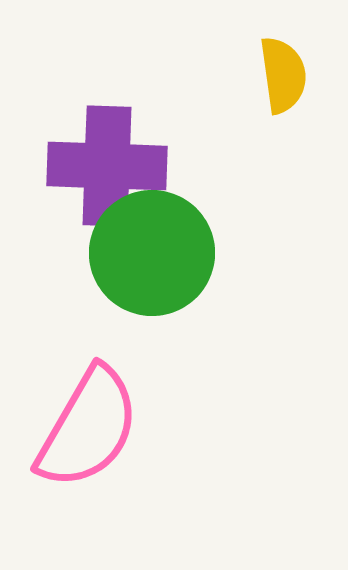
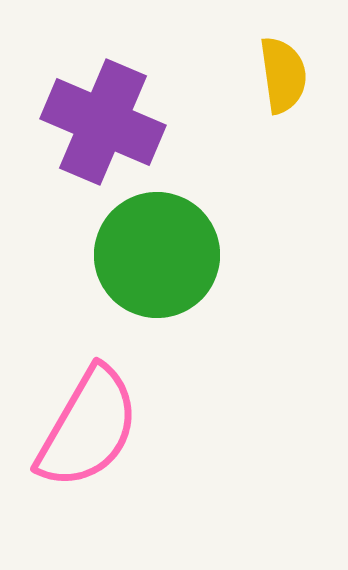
purple cross: moved 4 px left, 44 px up; rotated 21 degrees clockwise
green circle: moved 5 px right, 2 px down
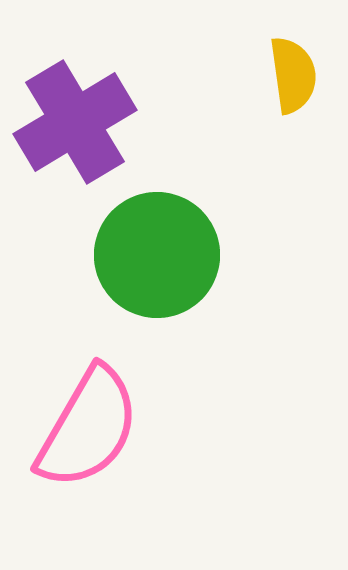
yellow semicircle: moved 10 px right
purple cross: moved 28 px left; rotated 36 degrees clockwise
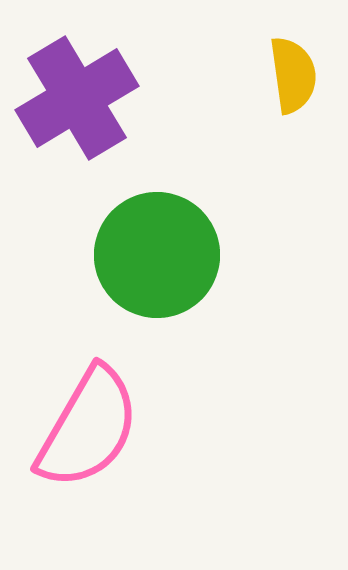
purple cross: moved 2 px right, 24 px up
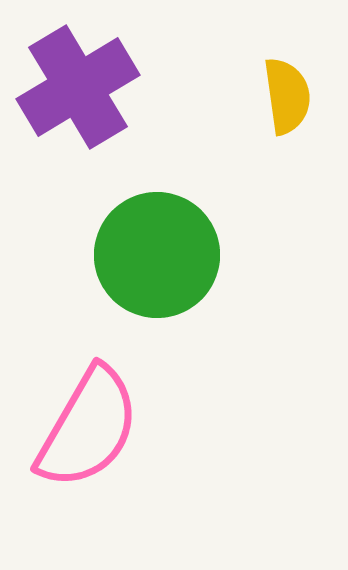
yellow semicircle: moved 6 px left, 21 px down
purple cross: moved 1 px right, 11 px up
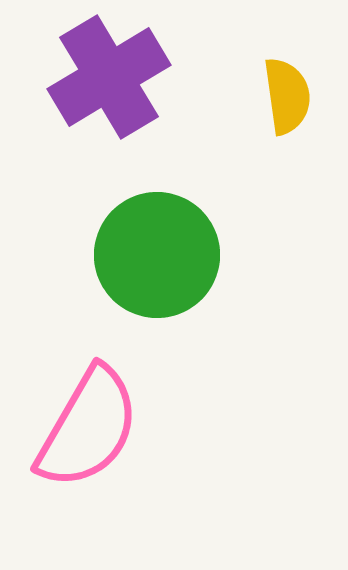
purple cross: moved 31 px right, 10 px up
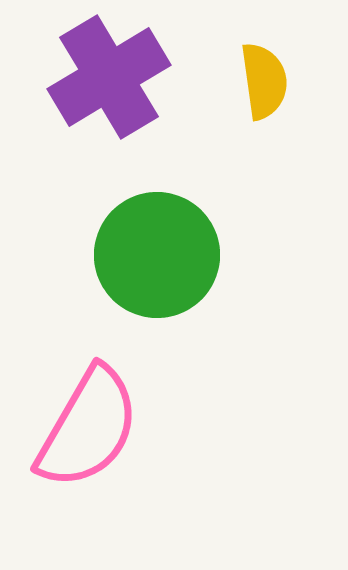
yellow semicircle: moved 23 px left, 15 px up
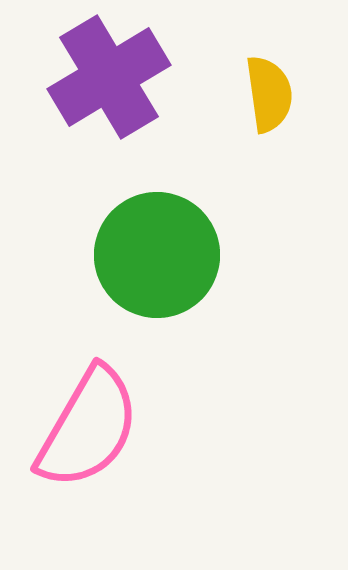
yellow semicircle: moved 5 px right, 13 px down
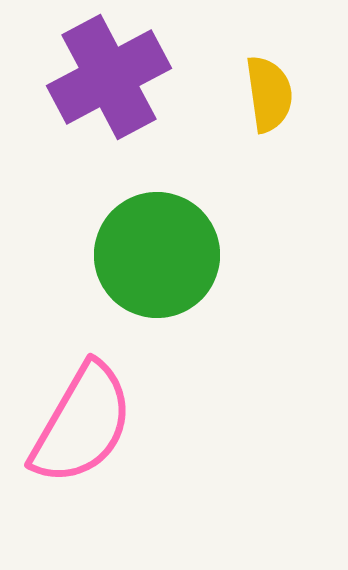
purple cross: rotated 3 degrees clockwise
pink semicircle: moved 6 px left, 4 px up
